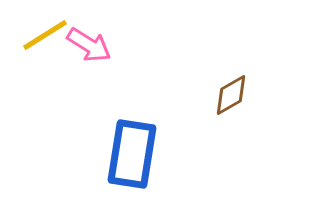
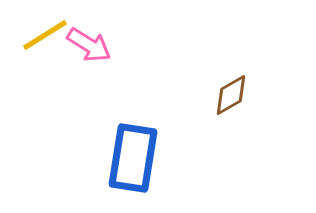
blue rectangle: moved 1 px right, 4 px down
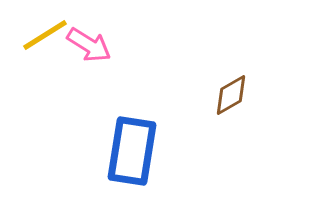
blue rectangle: moved 1 px left, 7 px up
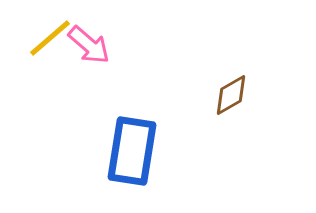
yellow line: moved 5 px right, 3 px down; rotated 9 degrees counterclockwise
pink arrow: rotated 9 degrees clockwise
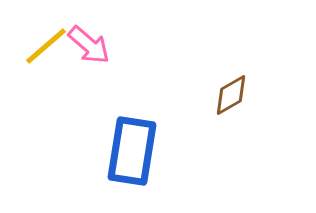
yellow line: moved 4 px left, 8 px down
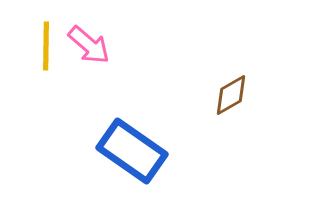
yellow line: rotated 48 degrees counterclockwise
blue rectangle: rotated 64 degrees counterclockwise
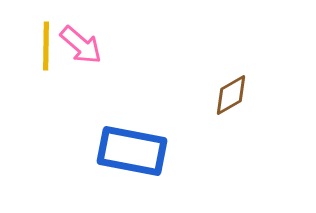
pink arrow: moved 8 px left
blue rectangle: rotated 24 degrees counterclockwise
